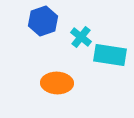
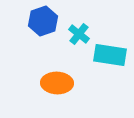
cyan cross: moved 2 px left, 3 px up
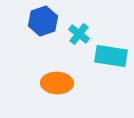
cyan rectangle: moved 1 px right, 1 px down
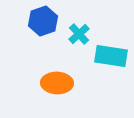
cyan cross: rotated 10 degrees clockwise
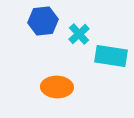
blue hexagon: rotated 12 degrees clockwise
orange ellipse: moved 4 px down
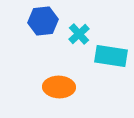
orange ellipse: moved 2 px right
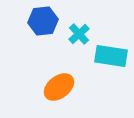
orange ellipse: rotated 40 degrees counterclockwise
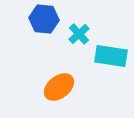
blue hexagon: moved 1 px right, 2 px up; rotated 12 degrees clockwise
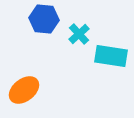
orange ellipse: moved 35 px left, 3 px down
